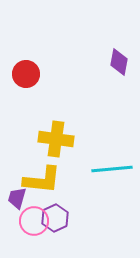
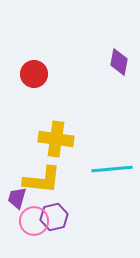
red circle: moved 8 px right
purple hexagon: moved 1 px left, 1 px up; rotated 12 degrees clockwise
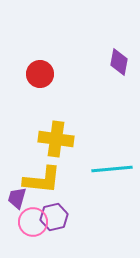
red circle: moved 6 px right
pink circle: moved 1 px left, 1 px down
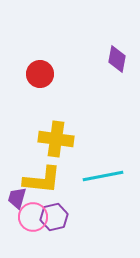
purple diamond: moved 2 px left, 3 px up
cyan line: moved 9 px left, 7 px down; rotated 6 degrees counterclockwise
pink circle: moved 5 px up
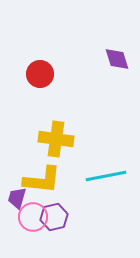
purple diamond: rotated 28 degrees counterclockwise
cyan line: moved 3 px right
